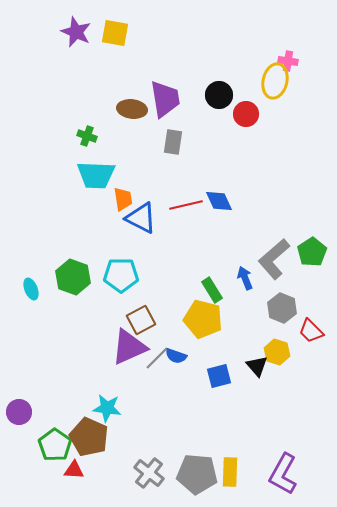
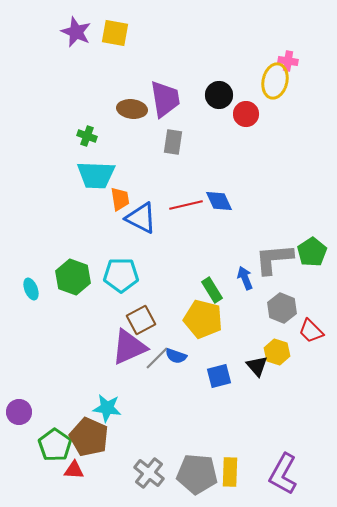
orange trapezoid at (123, 199): moved 3 px left
gray L-shape at (274, 259): rotated 36 degrees clockwise
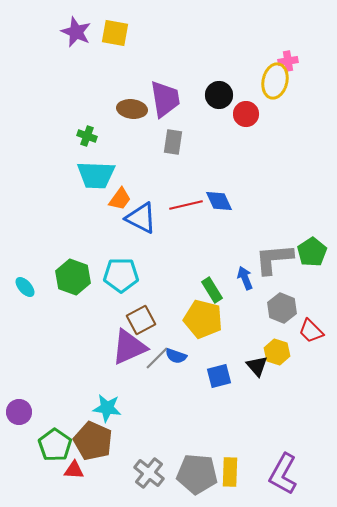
pink cross at (288, 61): rotated 18 degrees counterclockwise
orange trapezoid at (120, 199): rotated 45 degrees clockwise
cyan ellipse at (31, 289): moved 6 px left, 2 px up; rotated 20 degrees counterclockwise
brown pentagon at (89, 437): moved 4 px right, 4 px down
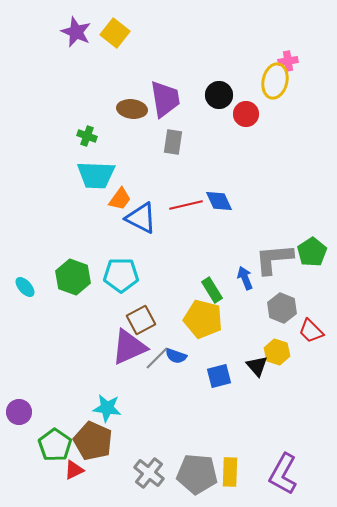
yellow square at (115, 33): rotated 28 degrees clockwise
red triangle at (74, 470): rotated 30 degrees counterclockwise
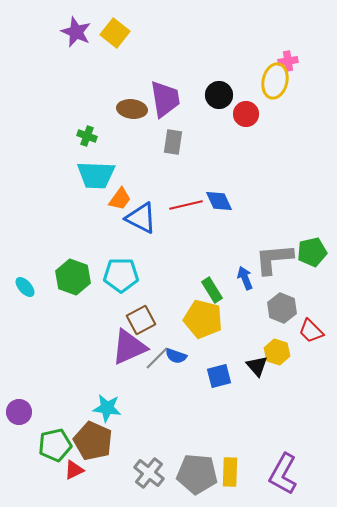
green pentagon at (312, 252): rotated 20 degrees clockwise
green pentagon at (55, 445): rotated 24 degrees clockwise
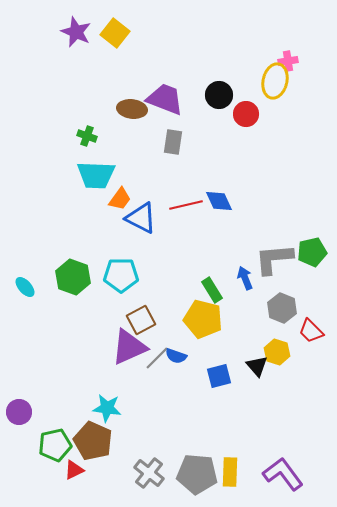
purple trapezoid at (165, 99): rotated 60 degrees counterclockwise
purple L-shape at (283, 474): rotated 114 degrees clockwise
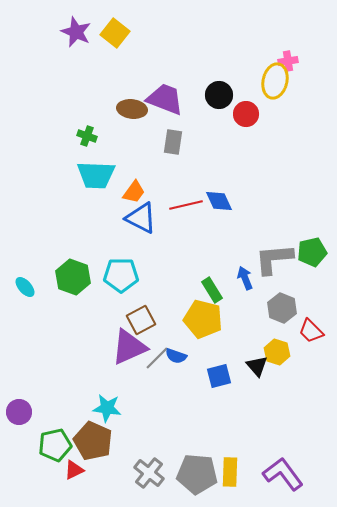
orange trapezoid at (120, 199): moved 14 px right, 7 px up
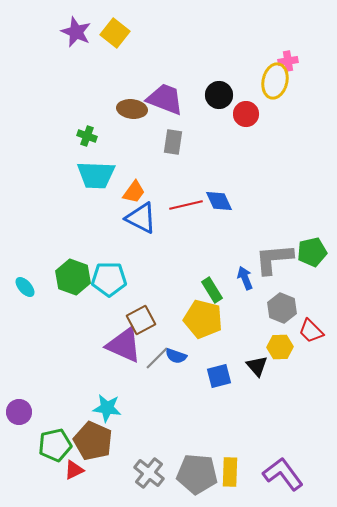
cyan pentagon at (121, 275): moved 12 px left, 4 px down
purple triangle at (129, 347): moved 5 px left, 2 px up; rotated 48 degrees clockwise
yellow hexagon at (277, 352): moved 3 px right, 5 px up; rotated 20 degrees counterclockwise
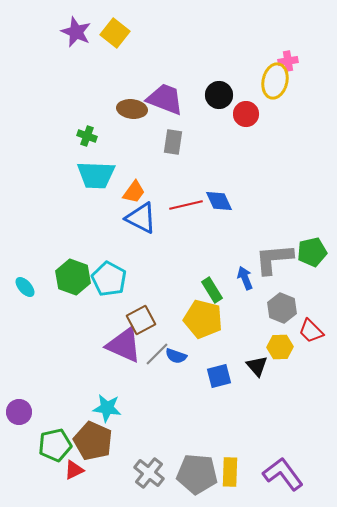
cyan pentagon at (109, 279): rotated 28 degrees clockwise
gray line at (157, 358): moved 4 px up
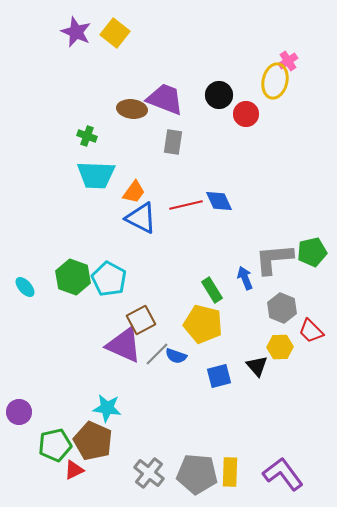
pink cross at (288, 61): rotated 24 degrees counterclockwise
yellow pentagon at (203, 319): moved 5 px down
